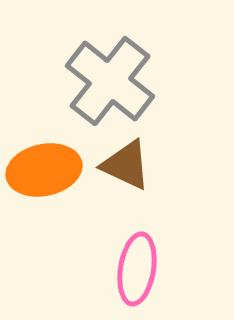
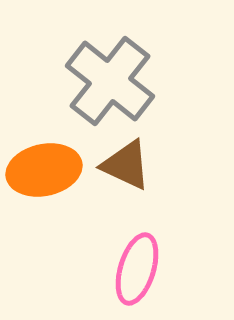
pink ellipse: rotated 8 degrees clockwise
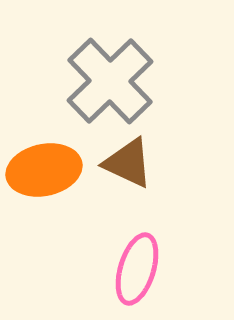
gray cross: rotated 8 degrees clockwise
brown triangle: moved 2 px right, 2 px up
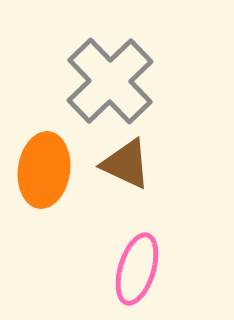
brown triangle: moved 2 px left, 1 px down
orange ellipse: rotated 70 degrees counterclockwise
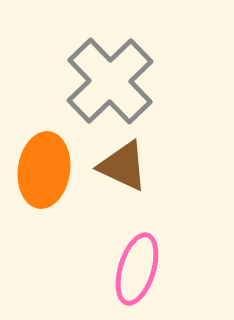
brown triangle: moved 3 px left, 2 px down
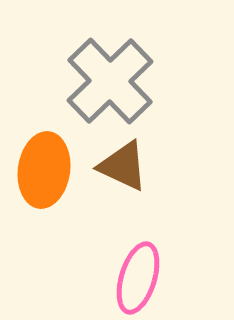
pink ellipse: moved 1 px right, 9 px down
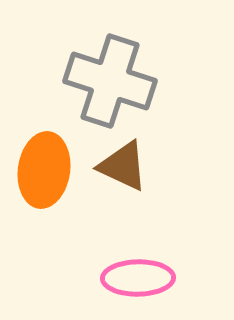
gray cross: rotated 28 degrees counterclockwise
pink ellipse: rotated 72 degrees clockwise
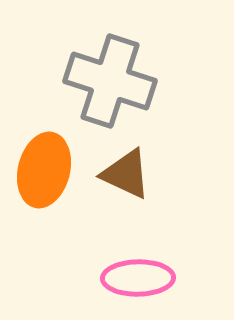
brown triangle: moved 3 px right, 8 px down
orange ellipse: rotated 6 degrees clockwise
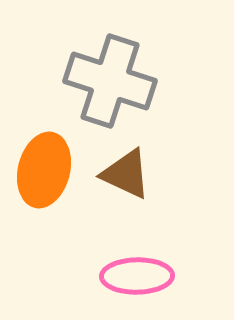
pink ellipse: moved 1 px left, 2 px up
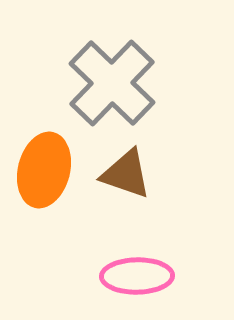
gray cross: moved 2 px right, 2 px down; rotated 26 degrees clockwise
brown triangle: rotated 6 degrees counterclockwise
